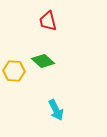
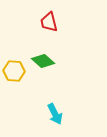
red trapezoid: moved 1 px right, 1 px down
cyan arrow: moved 1 px left, 4 px down
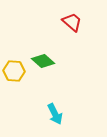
red trapezoid: moved 23 px right; rotated 145 degrees clockwise
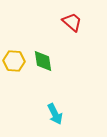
green diamond: rotated 40 degrees clockwise
yellow hexagon: moved 10 px up
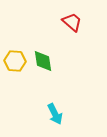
yellow hexagon: moved 1 px right
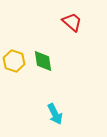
yellow hexagon: moved 1 px left; rotated 15 degrees clockwise
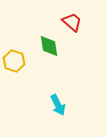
green diamond: moved 6 px right, 15 px up
cyan arrow: moved 3 px right, 9 px up
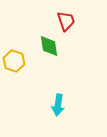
red trapezoid: moved 6 px left, 1 px up; rotated 30 degrees clockwise
cyan arrow: rotated 35 degrees clockwise
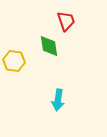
yellow hexagon: rotated 10 degrees counterclockwise
cyan arrow: moved 5 px up
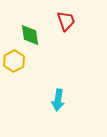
green diamond: moved 19 px left, 11 px up
yellow hexagon: rotated 25 degrees clockwise
